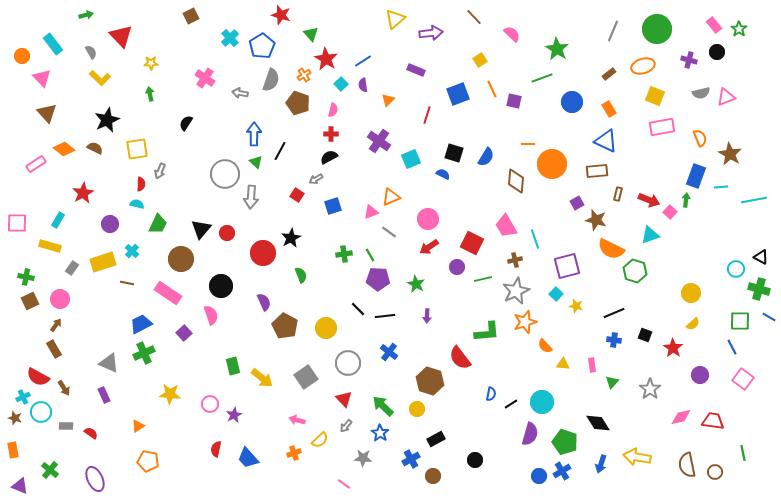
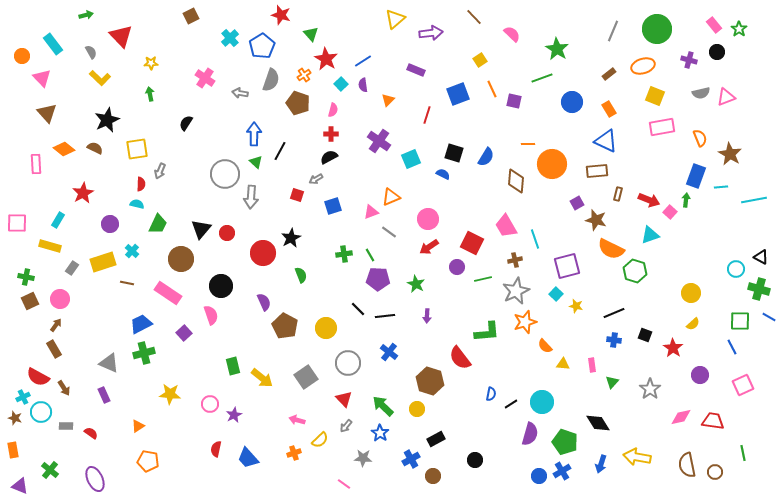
pink rectangle at (36, 164): rotated 60 degrees counterclockwise
red square at (297, 195): rotated 16 degrees counterclockwise
green cross at (144, 353): rotated 10 degrees clockwise
pink square at (743, 379): moved 6 px down; rotated 30 degrees clockwise
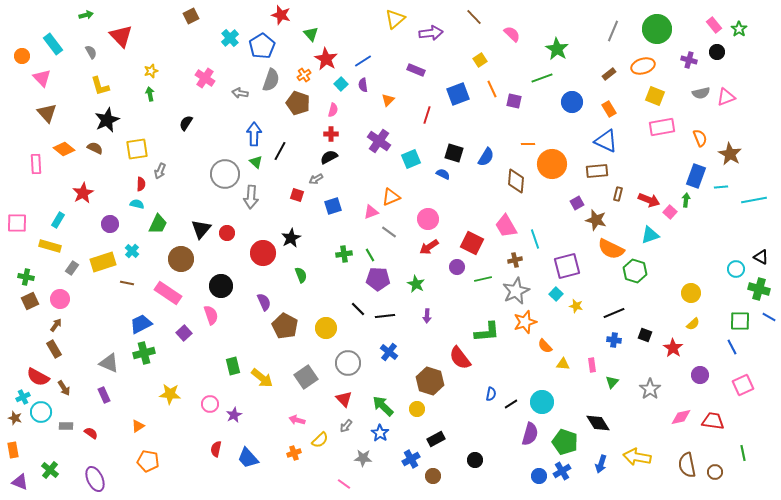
yellow star at (151, 63): moved 8 px down; rotated 16 degrees counterclockwise
yellow L-shape at (100, 78): moved 8 px down; rotated 30 degrees clockwise
purple triangle at (20, 486): moved 4 px up
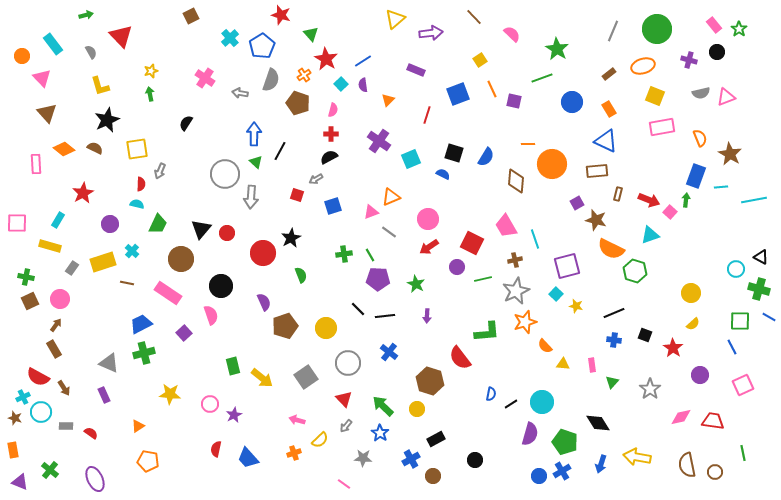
brown pentagon at (285, 326): rotated 25 degrees clockwise
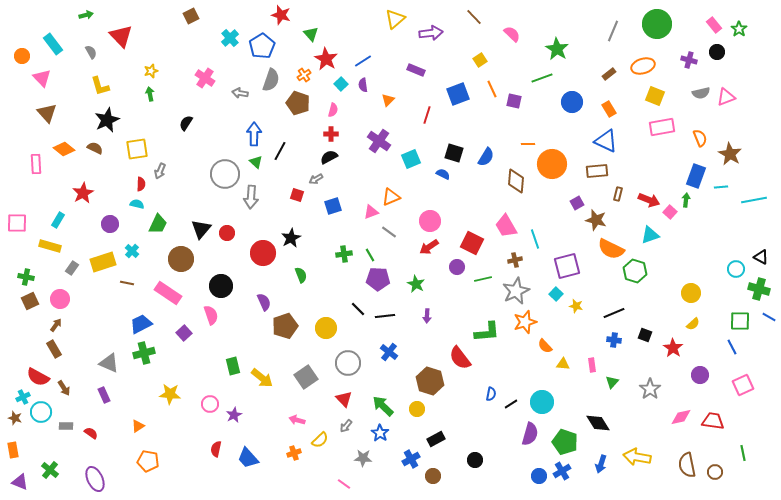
green circle at (657, 29): moved 5 px up
pink circle at (428, 219): moved 2 px right, 2 px down
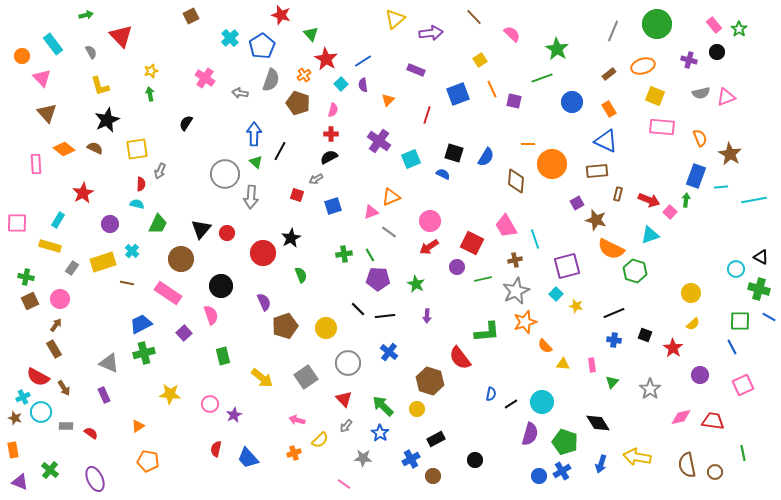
pink rectangle at (662, 127): rotated 15 degrees clockwise
green rectangle at (233, 366): moved 10 px left, 10 px up
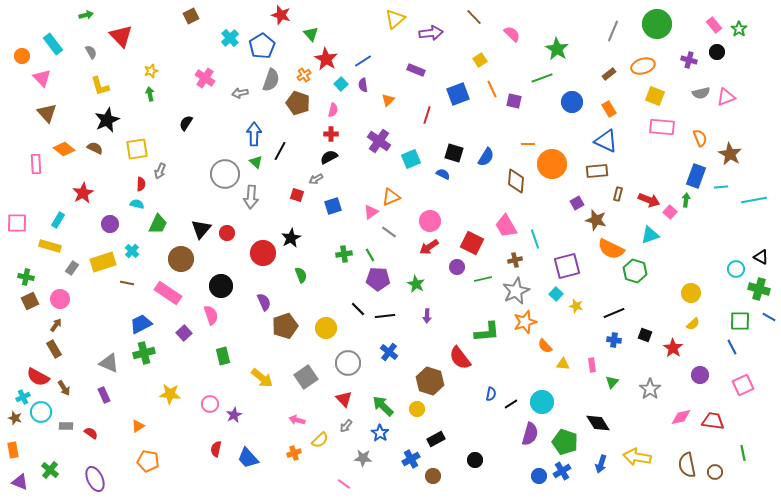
gray arrow at (240, 93): rotated 21 degrees counterclockwise
pink triangle at (371, 212): rotated 14 degrees counterclockwise
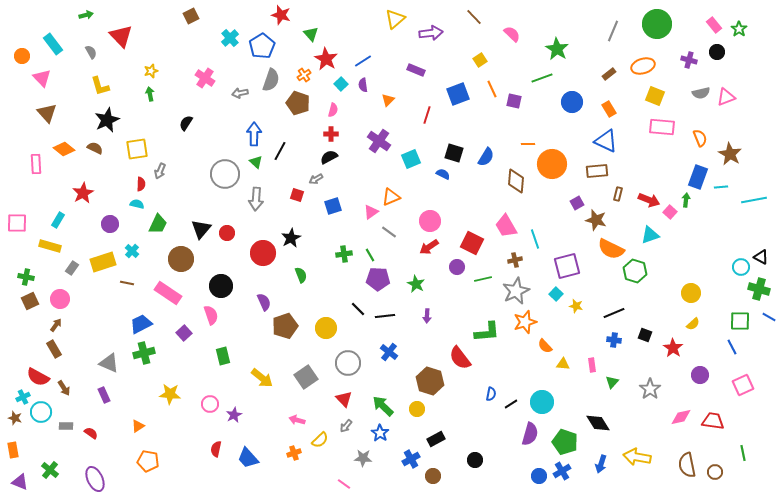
blue rectangle at (696, 176): moved 2 px right, 1 px down
gray arrow at (251, 197): moved 5 px right, 2 px down
cyan circle at (736, 269): moved 5 px right, 2 px up
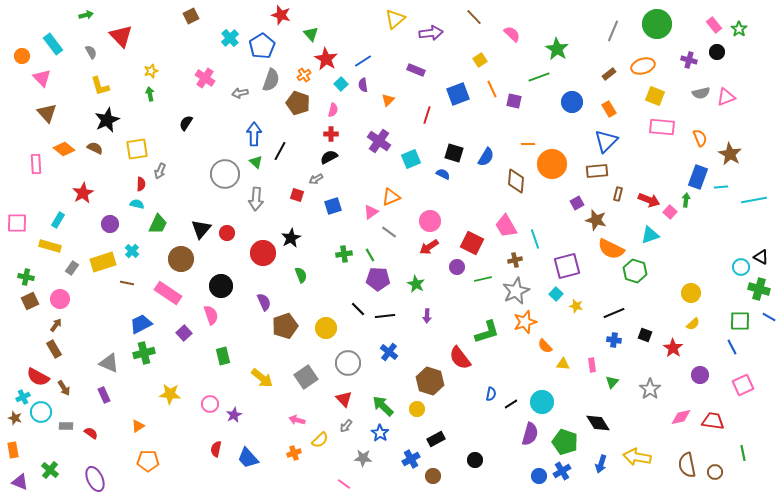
green line at (542, 78): moved 3 px left, 1 px up
blue triangle at (606, 141): rotated 50 degrees clockwise
green L-shape at (487, 332): rotated 12 degrees counterclockwise
orange pentagon at (148, 461): rotated 10 degrees counterclockwise
